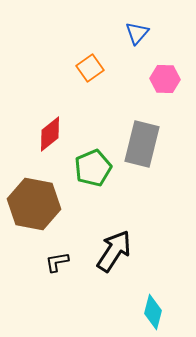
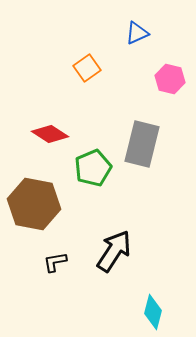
blue triangle: rotated 25 degrees clockwise
orange square: moved 3 px left
pink hexagon: moved 5 px right; rotated 12 degrees clockwise
red diamond: rotated 72 degrees clockwise
black L-shape: moved 2 px left
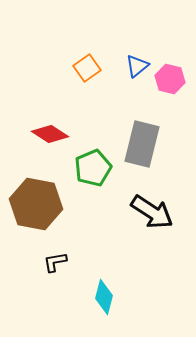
blue triangle: moved 33 px down; rotated 15 degrees counterclockwise
brown hexagon: moved 2 px right
black arrow: moved 38 px right, 39 px up; rotated 90 degrees clockwise
cyan diamond: moved 49 px left, 15 px up
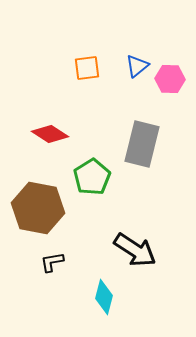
orange square: rotated 28 degrees clockwise
pink hexagon: rotated 12 degrees counterclockwise
green pentagon: moved 1 px left, 9 px down; rotated 9 degrees counterclockwise
brown hexagon: moved 2 px right, 4 px down
black arrow: moved 17 px left, 38 px down
black L-shape: moved 3 px left
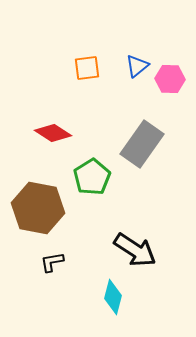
red diamond: moved 3 px right, 1 px up
gray rectangle: rotated 21 degrees clockwise
cyan diamond: moved 9 px right
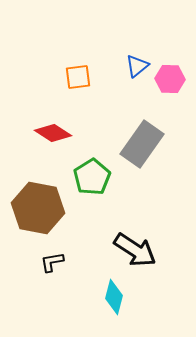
orange square: moved 9 px left, 9 px down
cyan diamond: moved 1 px right
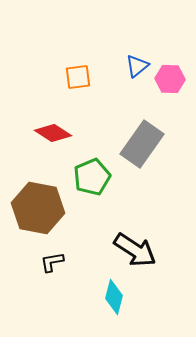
green pentagon: rotated 9 degrees clockwise
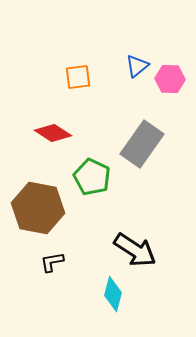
green pentagon: rotated 24 degrees counterclockwise
cyan diamond: moved 1 px left, 3 px up
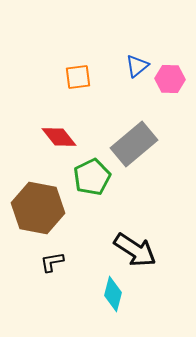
red diamond: moved 6 px right, 4 px down; rotated 18 degrees clockwise
gray rectangle: moved 8 px left; rotated 15 degrees clockwise
green pentagon: rotated 21 degrees clockwise
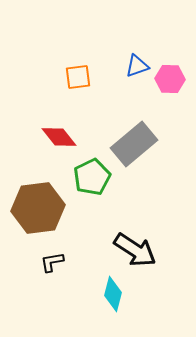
blue triangle: rotated 20 degrees clockwise
brown hexagon: rotated 18 degrees counterclockwise
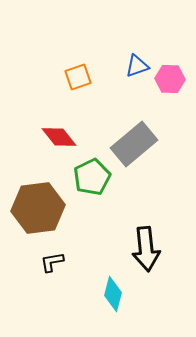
orange square: rotated 12 degrees counterclockwise
black arrow: moved 11 px right, 1 px up; rotated 51 degrees clockwise
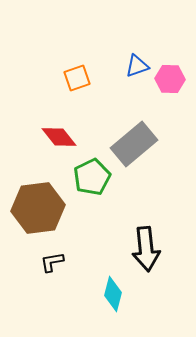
orange square: moved 1 px left, 1 px down
